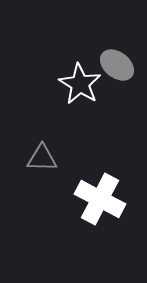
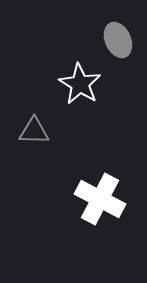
gray ellipse: moved 1 px right, 25 px up; rotated 28 degrees clockwise
gray triangle: moved 8 px left, 27 px up
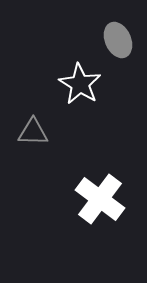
gray triangle: moved 1 px left, 1 px down
white cross: rotated 9 degrees clockwise
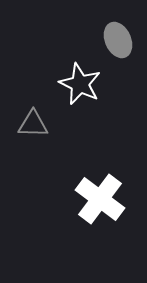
white star: rotated 6 degrees counterclockwise
gray triangle: moved 8 px up
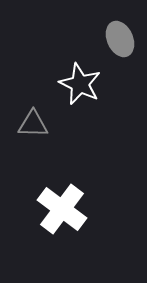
gray ellipse: moved 2 px right, 1 px up
white cross: moved 38 px left, 10 px down
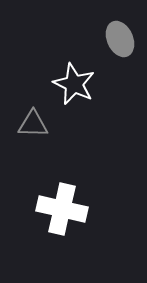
white star: moved 6 px left
white cross: rotated 24 degrees counterclockwise
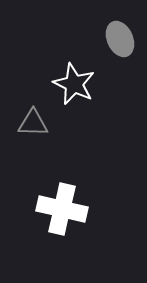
gray triangle: moved 1 px up
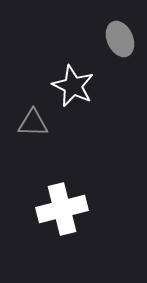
white star: moved 1 px left, 2 px down
white cross: rotated 27 degrees counterclockwise
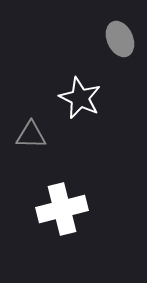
white star: moved 7 px right, 12 px down
gray triangle: moved 2 px left, 12 px down
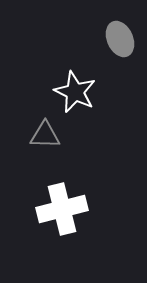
white star: moved 5 px left, 6 px up
gray triangle: moved 14 px right
